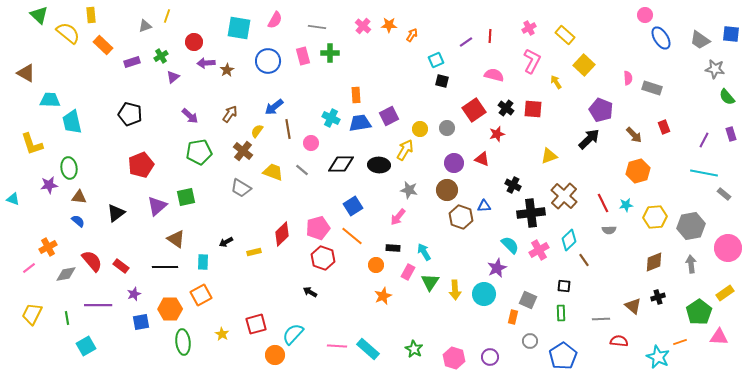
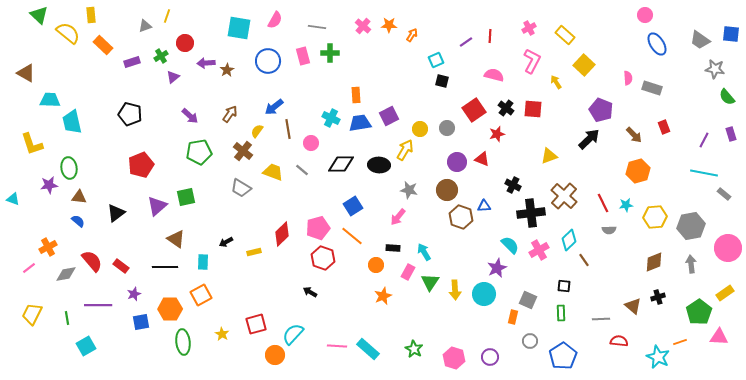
blue ellipse at (661, 38): moved 4 px left, 6 px down
red circle at (194, 42): moved 9 px left, 1 px down
purple circle at (454, 163): moved 3 px right, 1 px up
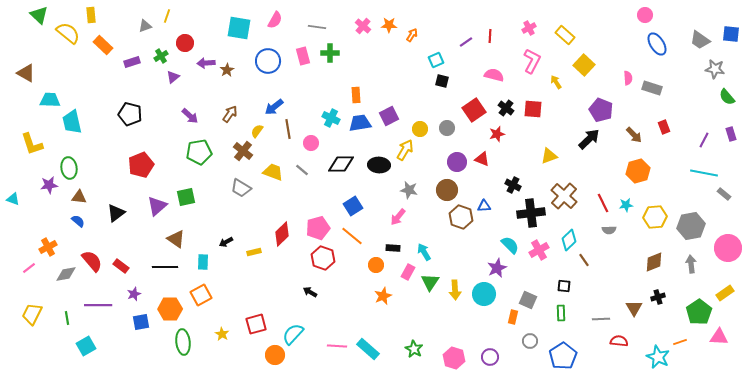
brown triangle at (633, 306): moved 1 px right, 2 px down; rotated 18 degrees clockwise
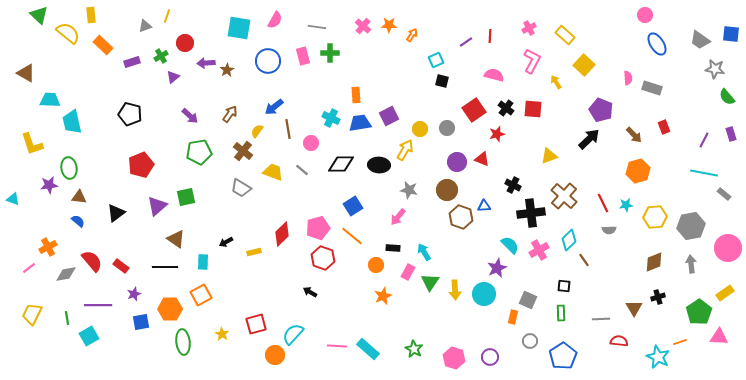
cyan square at (86, 346): moved 3 px right, 10 px up
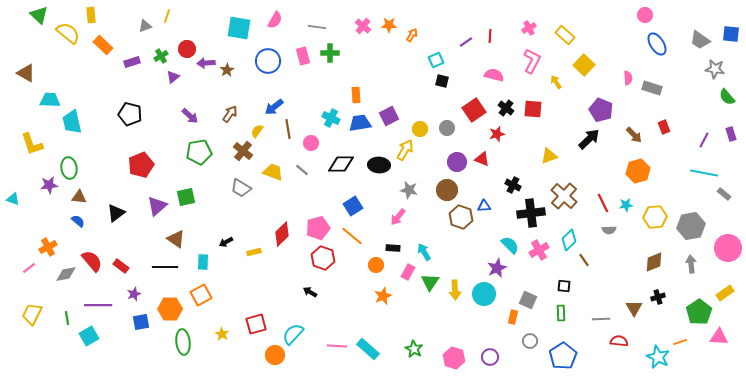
red circle at (185, 43): moved 2 px right, 6 px down
